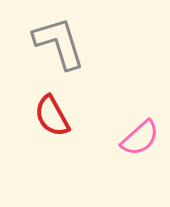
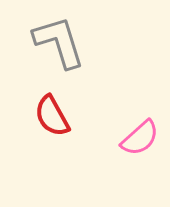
gray L-shape: moved 1 px up
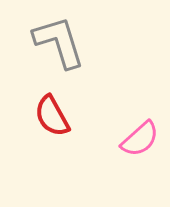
pink semicircle: moved 1 px down
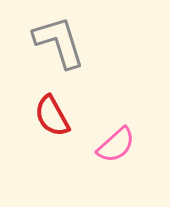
pink semicircle: moved 24 px left, 6 px down
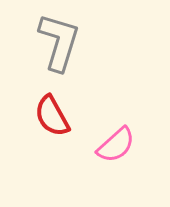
gray L-shape: rotated 34 degrees clockwise
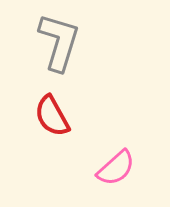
pink semicircle: moved 23 px down
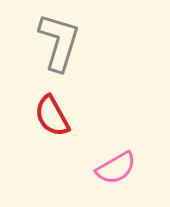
pink semicircle: rotated 12 degrees clockwise
